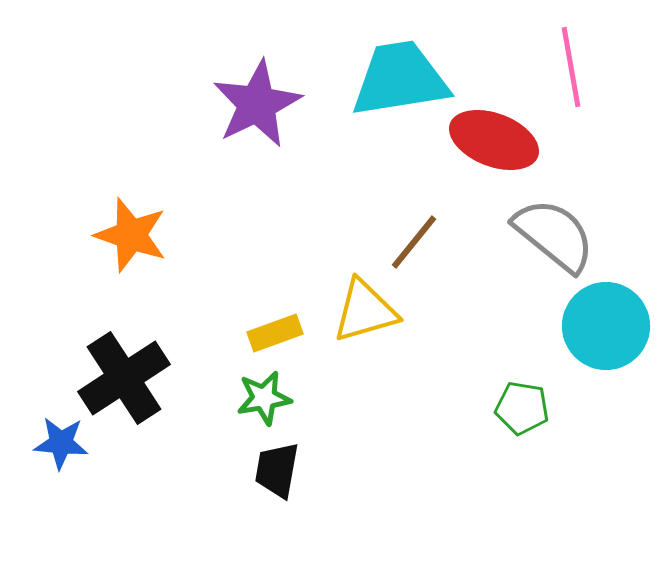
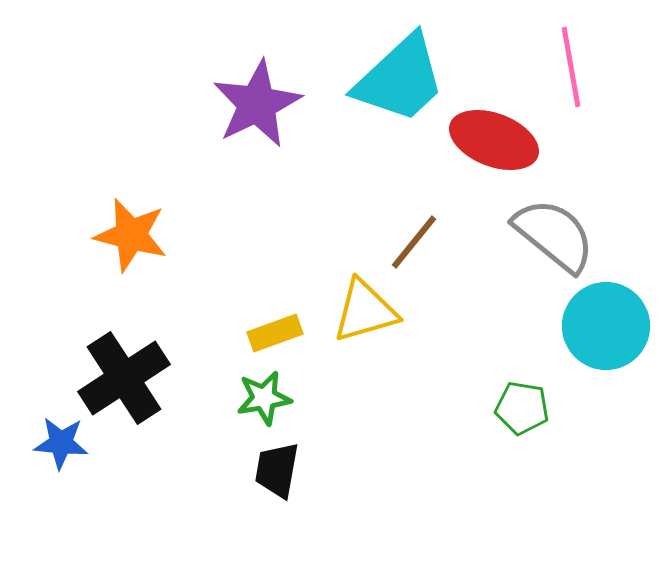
cyan trapezoid: rotated 146 degrees clockwise
orange star: rotated 4 degrees counterclockwise
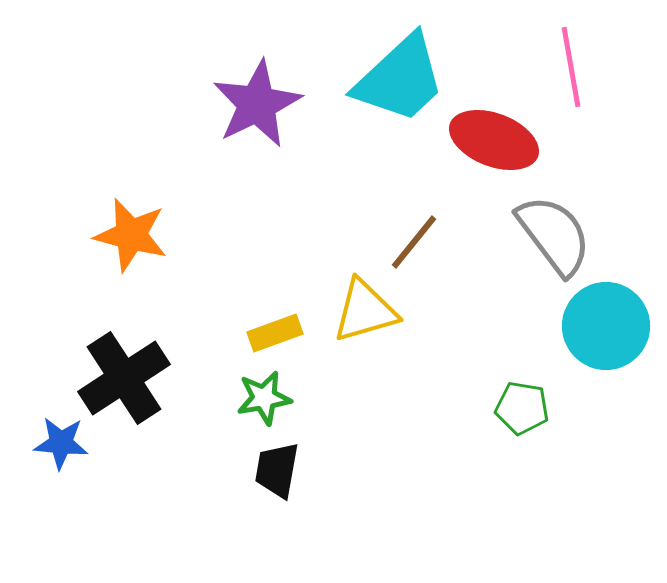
gray semicircle: rotated 14 degrees clockwise
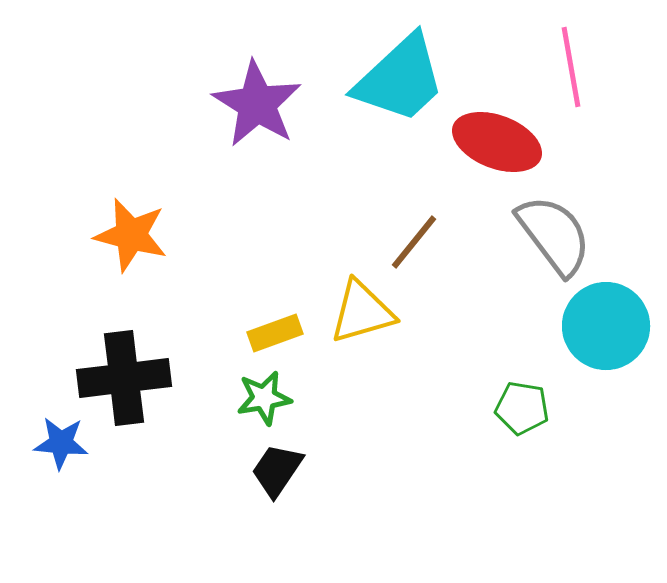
purple star: rotated 14 degrees counterclockwise
red ellipse: moved 3 px right, 2 px down
yellow triangle: moved 3 px left, 1 px down
black cross: rotated 26 degrees clockwise
black trapezoid: rotated 24 degrees clockwise
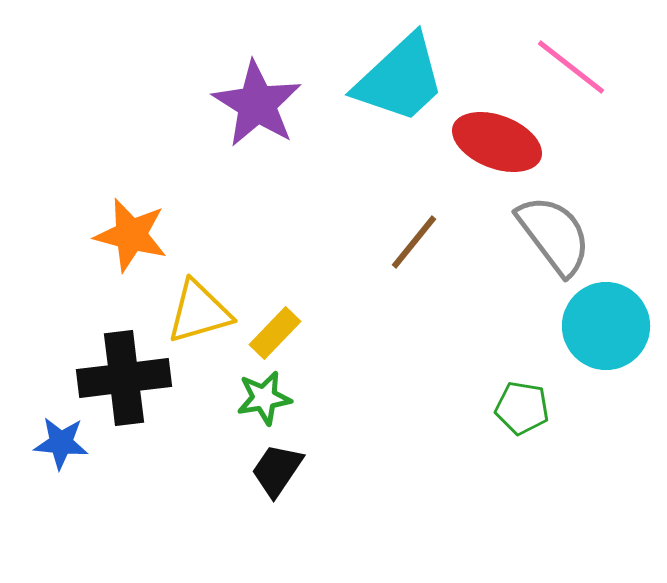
pink line: rotated 42 degrees counterclockwise
yellow triangle: moved 163 px left
yellow rectangle: rotated 26 degrees counterclockwise
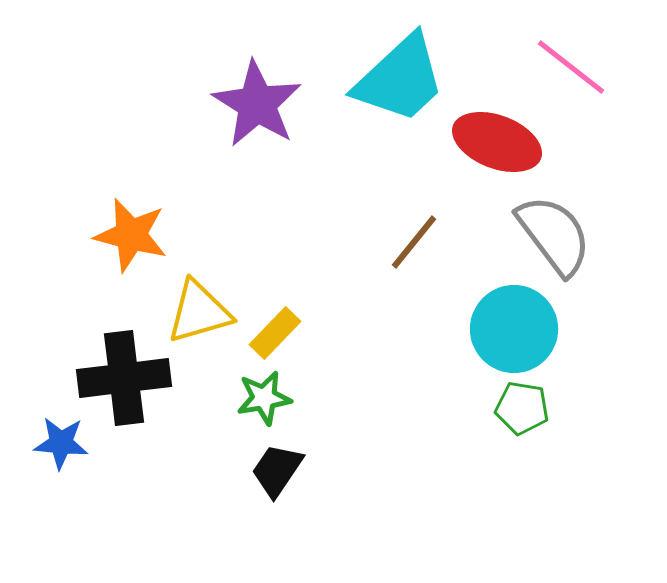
cyan circle: moved 92 px left, 3 px down
